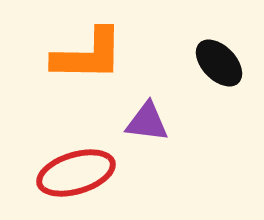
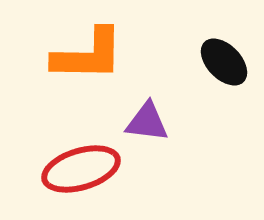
black ellipse: moved 5 px right, 1 px up
red ellipse: moved 5 px right, 4 px up
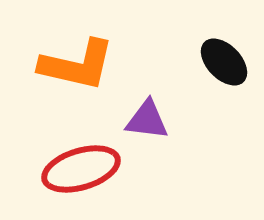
orange L-shape: moved 11 px left, 10 px down; rotated 12 degrees clockwise
purple triangle: moved 2 px up
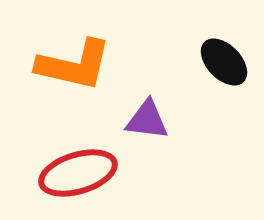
orange L-shape: moved 3 px left
red ellipse: moved 3 px left, 4 px down
